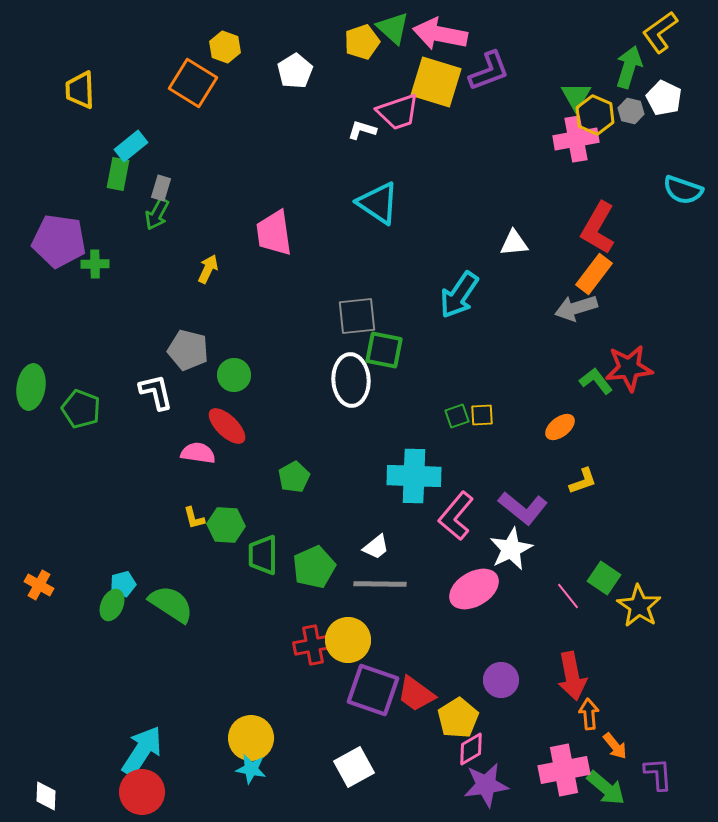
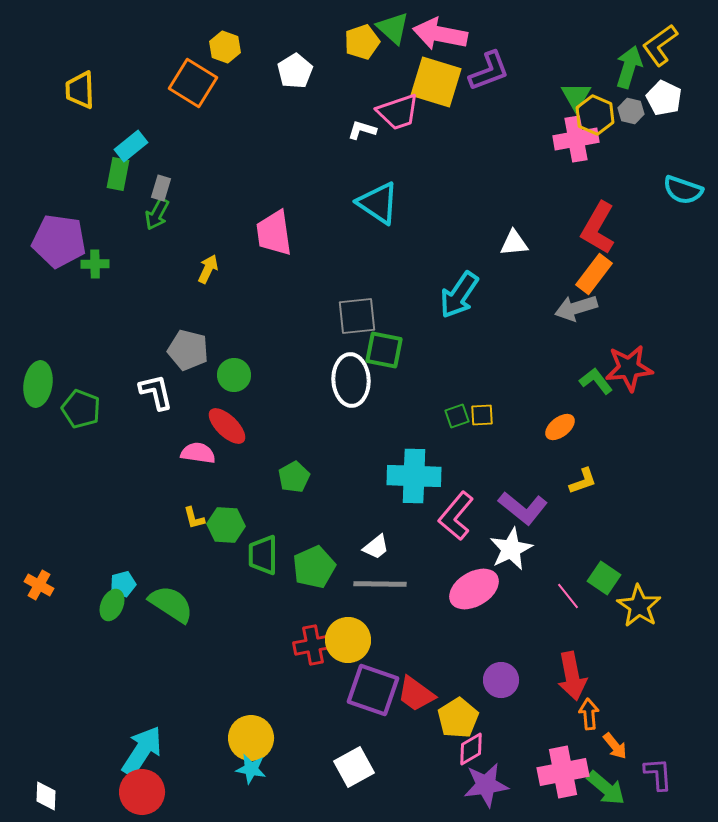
yellow L-shape at (660, 32): moved 13 px down
green ellipse at (31, 387): moved 7 px right, 3 px up
pink cross at (564, 770): moved 1 px left, 2 px down
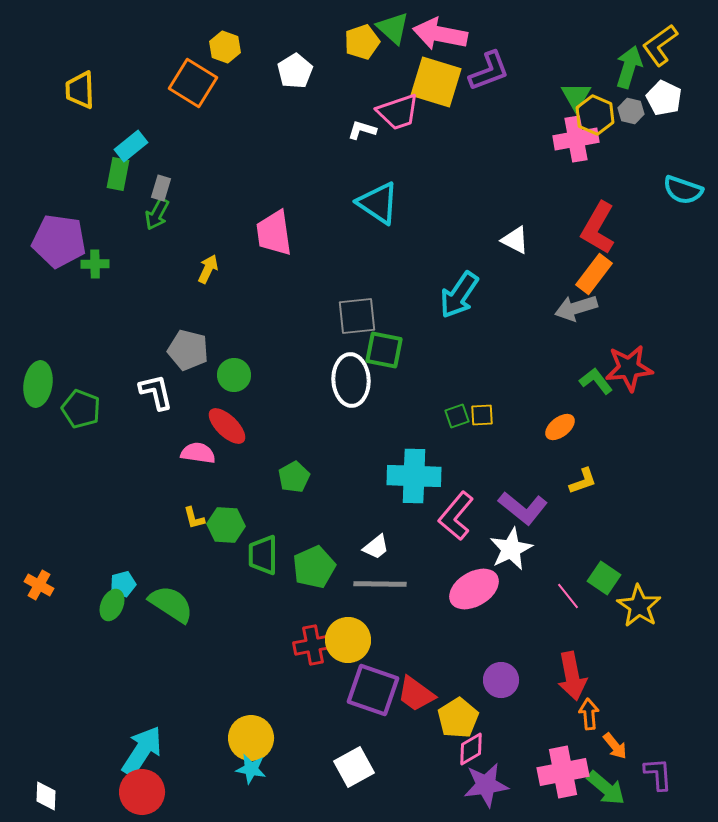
white triangle at (514, 243): moved 1 px right, 3 px up; rotated 32 degrees clockwise
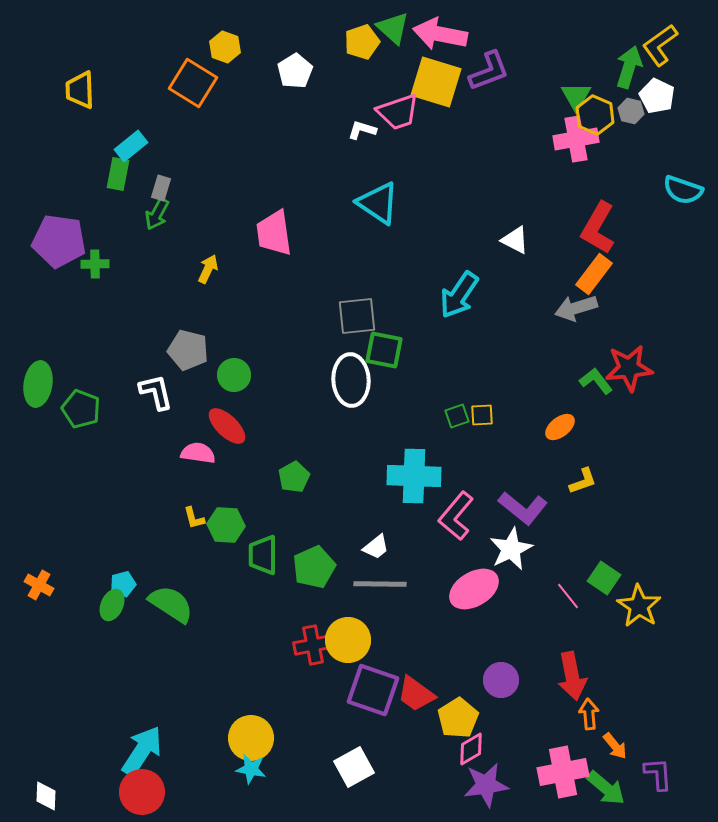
white pentagon at (664, 98): moved 7 px left, 2 px up
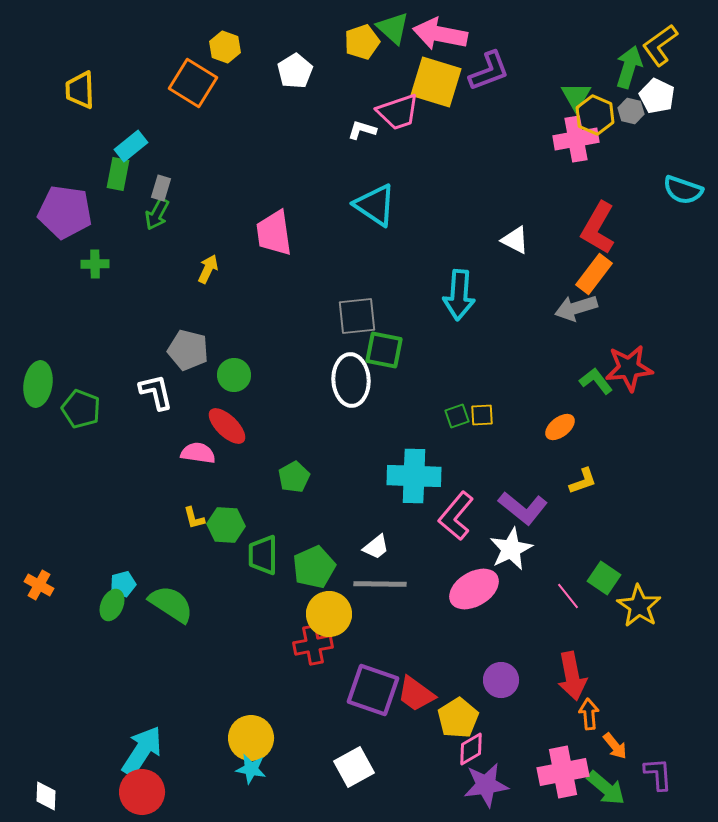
cyan triangle at (378, 203): moved 3 px left, 2 px down
purple pentagon at (59, 241): moved 6 px right, 29 px up
cyan arrow at (459, 295): rotated 30 degrees counterclockwise
yellow circle at (348, 640): moved 19 px left, 26 px up
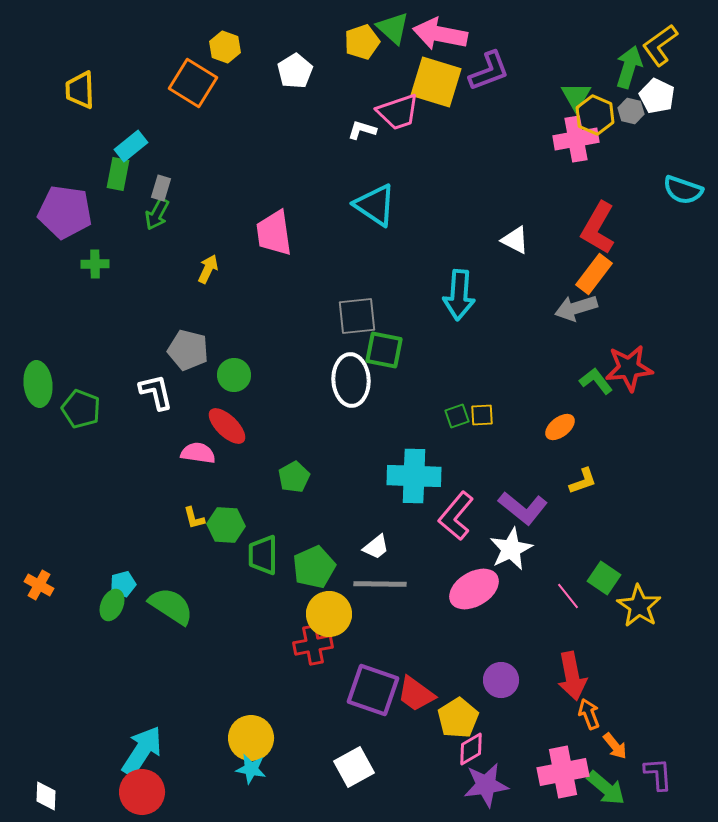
green ellipse at (38, 384): rotated 15 degrees counterclockwise
green semicircle at (171, 604): moved 2 px down
orange arrow at (589, 714): rotated 16 degrees counterclockwise
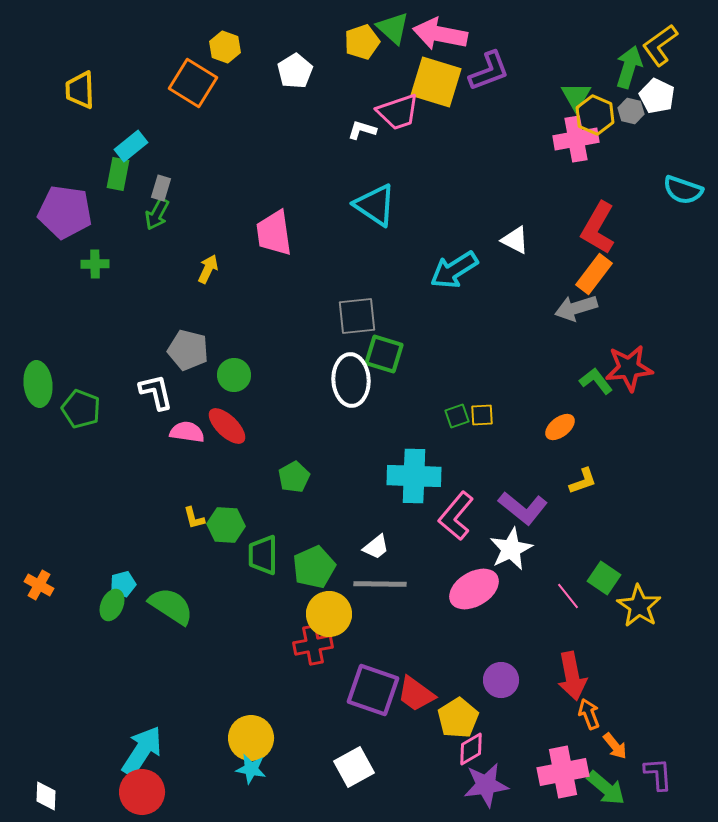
cyan arrow at (459, 295): moved 5 px left, 25 px up; rotated 54 degrees clockwise
green square at (384, 350): moved 4 px down; rotated 6 degrees clockwise
pink semicircle at (198, 453): moved 11 px left, 21 px up
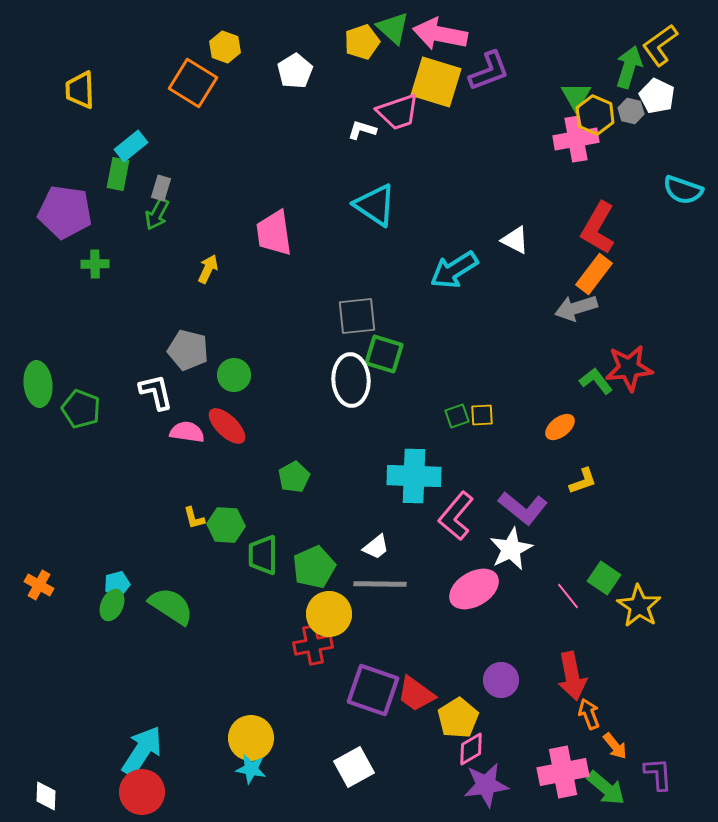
cyan pentagon at (123, 584): moved 6 px left
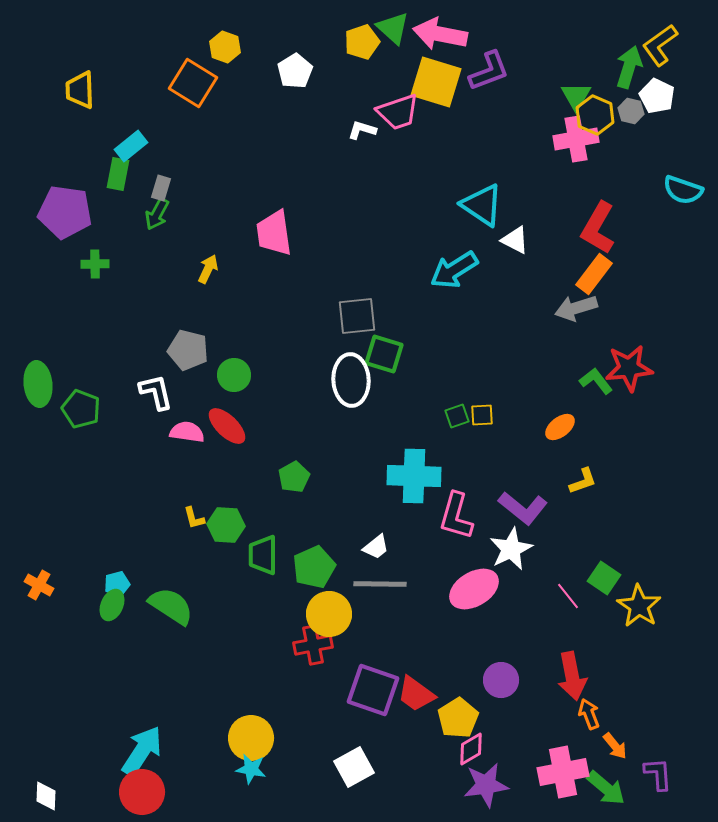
cyan triangle at (375, 205): moved 107 px right
pink L-shape at (456, 516): rotated 24 degrees counterclockwise
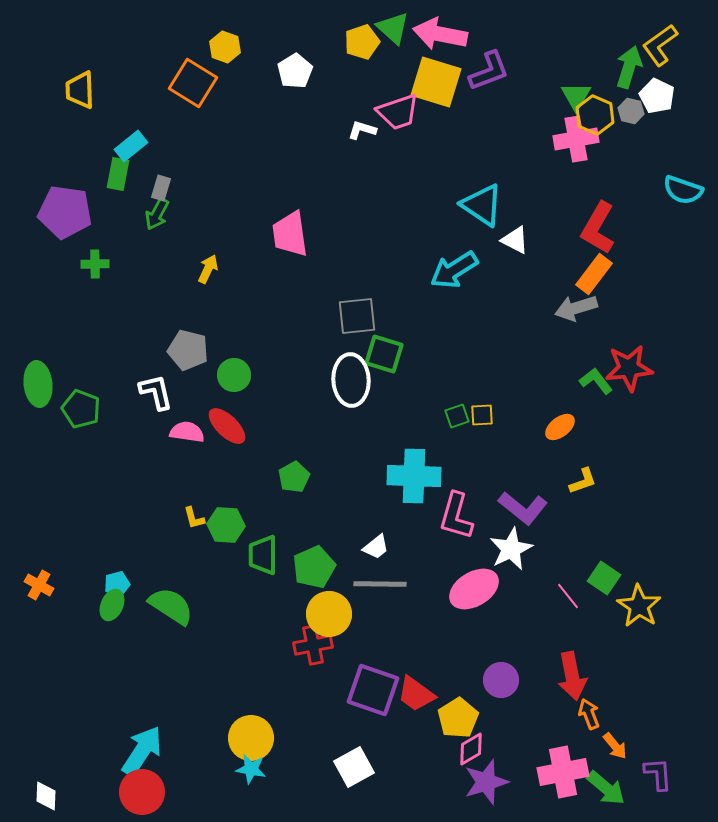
pink trapezoid at (274, 233): moved 16 px right, 1 px down
purple star at (486, 785): moved 3 px up; rotated 9 degrees counterclockwise
